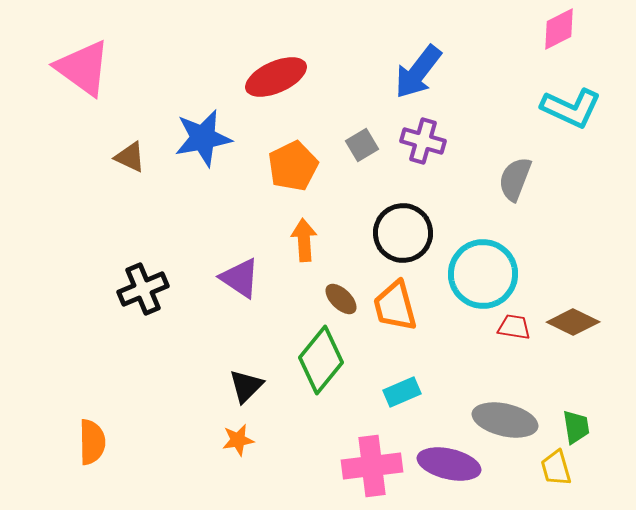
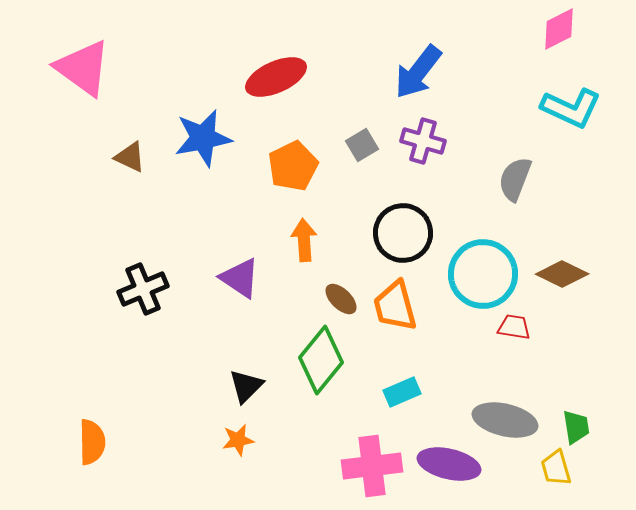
brown diamond: moved 11 px left, 48 px up
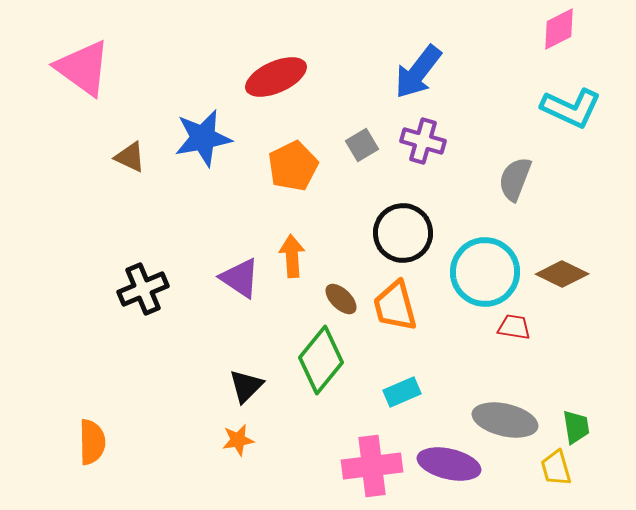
orange arrow: moved 12 px left, 16 px down
cyan circle: moved 2 px right, 2 px up
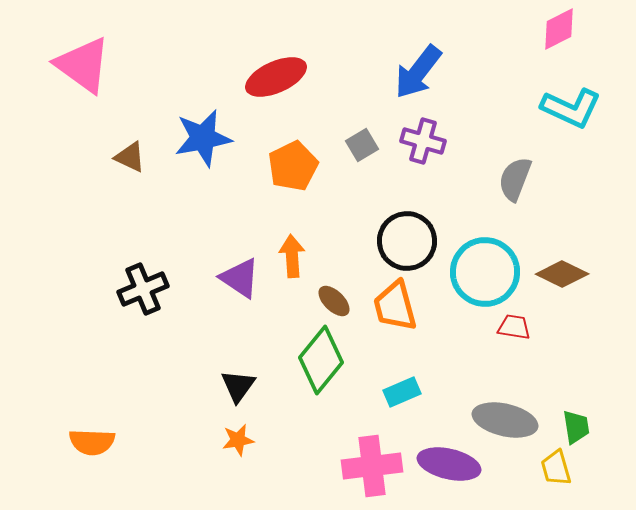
pink triangle: moved 3 px up
black circle: moved 4 px right, 8 px down
brown ellipse: moved 7 px left, 2 px down
black triangle: moved 8 px left; rotated 9 degrees counterclockwise
orange semicircle: rotated 93 degrees clockwise
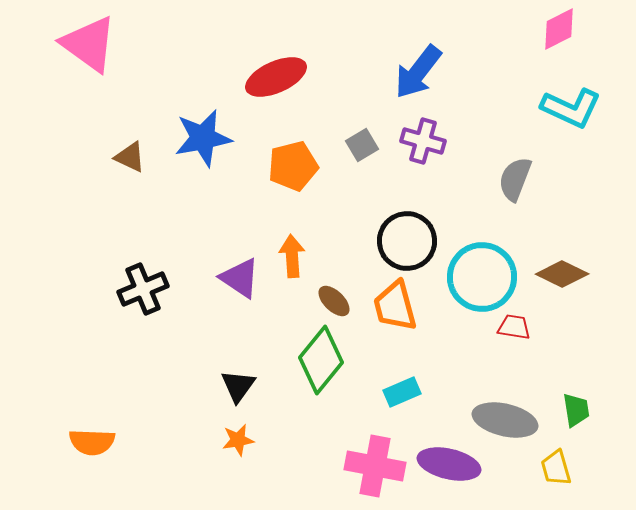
pink triangle: moved 6 px right, 21 px up
orange pentagon: rotated 12 degrees clockwise
cyan circle: moved 3 px left, 5 px down
green trapezoid: moved 17 px up
pink cross: moved 3 px right; rotated 18 degrees clockwise
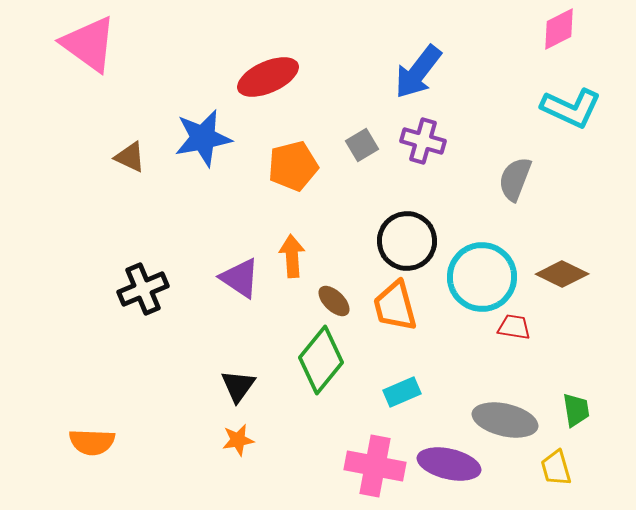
red ellipse: moved 8 px left
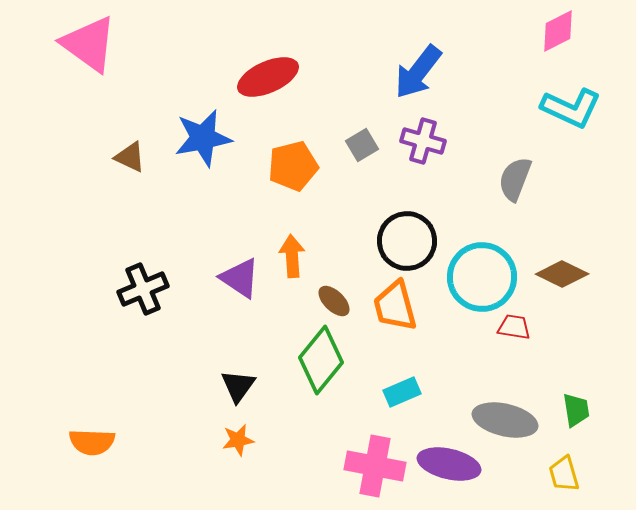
pink diamond: moved 1 px left, 2 px down
yellow trapezoid: moved 8 px right, 6 px down
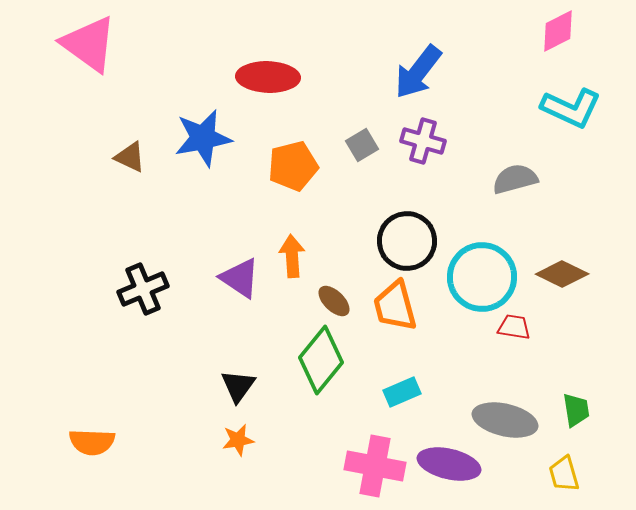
red ellipse: rotated 26 degrees clockwise
gray semicircle: rotated 54 degrees clockwise
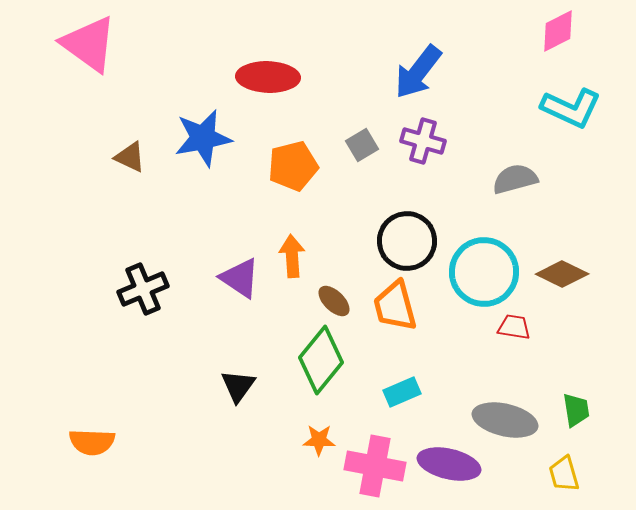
cyan circle: moved 2 px right, 5 px up
orange star: moved 81 px right; rotated 12 degrees clockwise
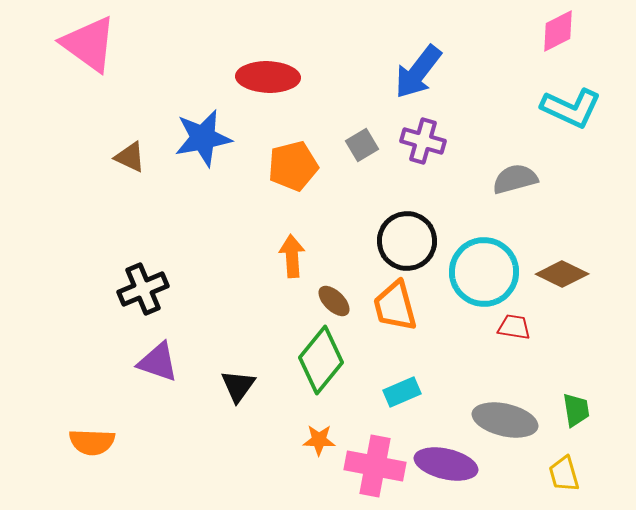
purple triangle: moved 82 px left, 84 px down; rotated 15 degrees counterclockwise
purple ellipse: moved 3 px left
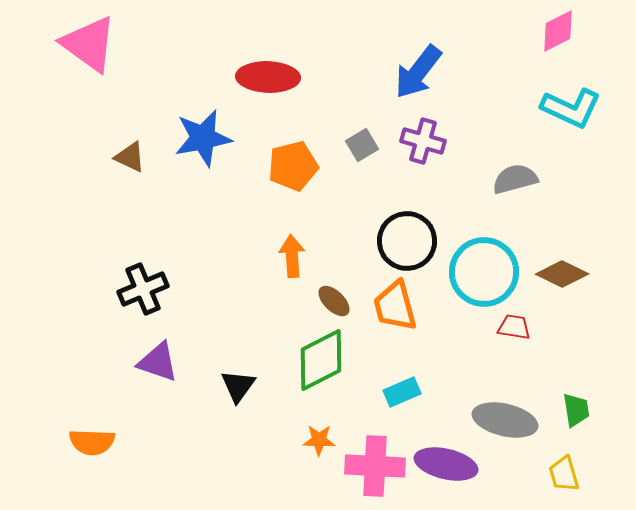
green diamond: rotated 24 degrees clockwise
pink cross: rotated 8 degrees counterclockwise
